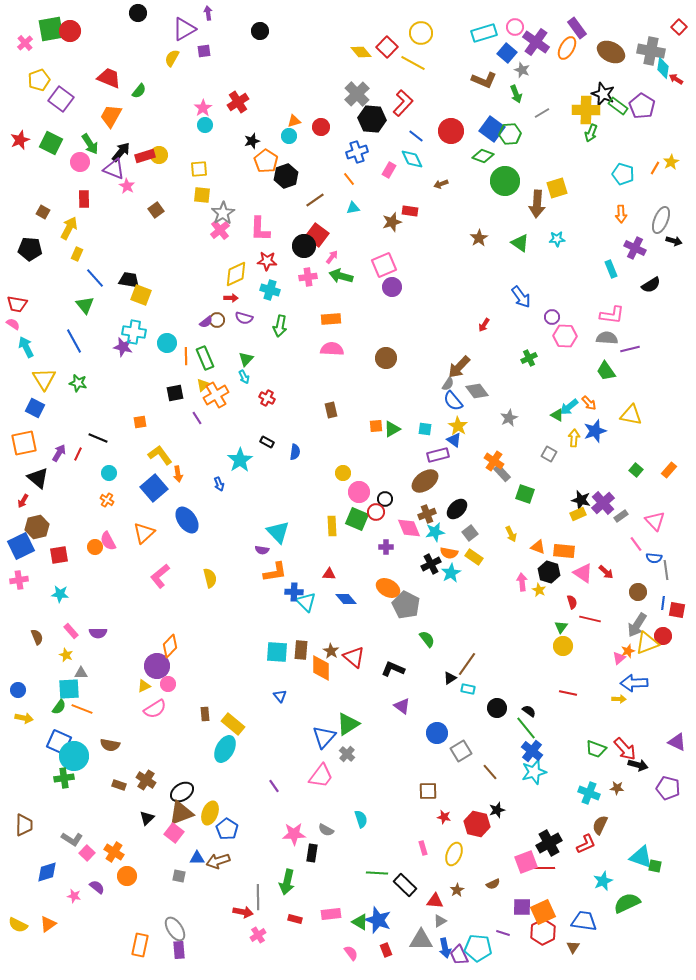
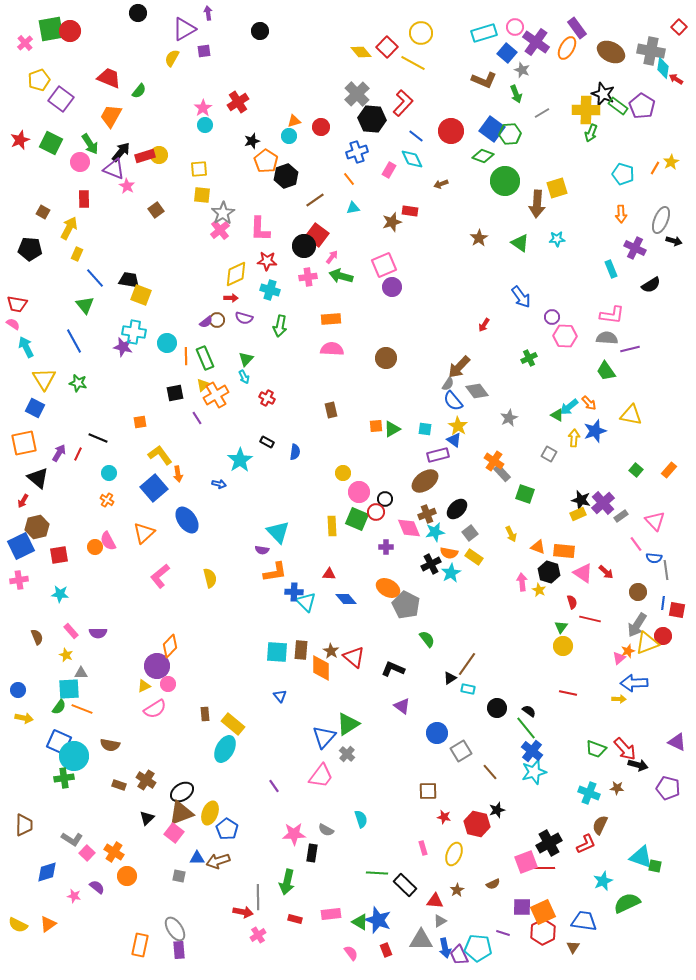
blue arrow at (219, 484): rotated 56 degrees counterclockwise
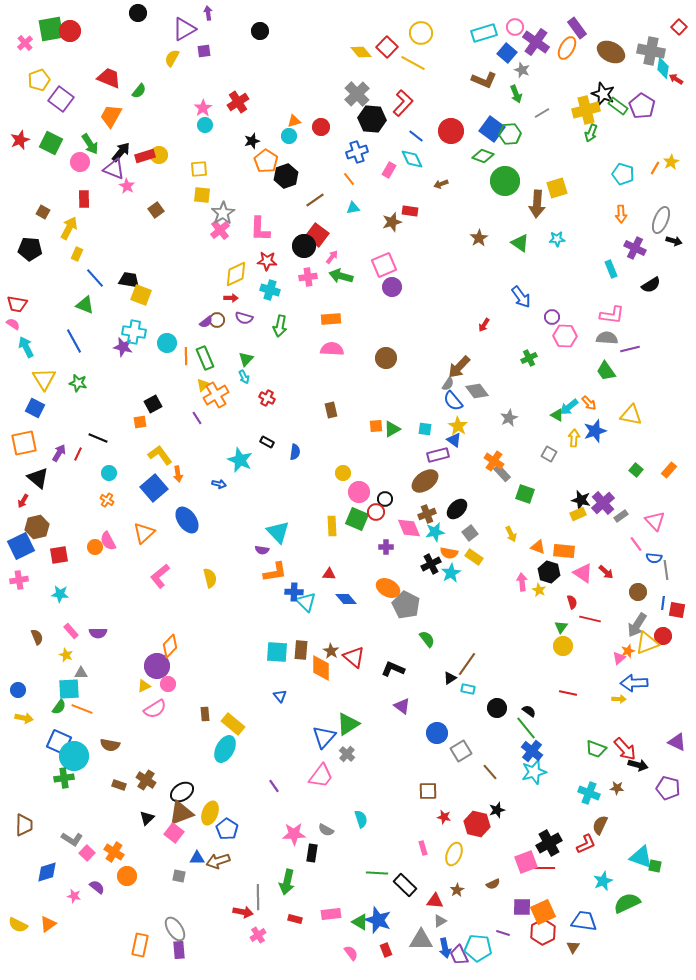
yellow cross at (586, 110): rotated 16 degrees counterclockwise
green triangle at (85, 305): rotated 30 degrees counterclockwise
black square at (175, 393): moved 22 px left, 11 px down; rotated 18 degrees counterclockwise
cyan star at (240, 460): rotated 15 degrees counterclockwise
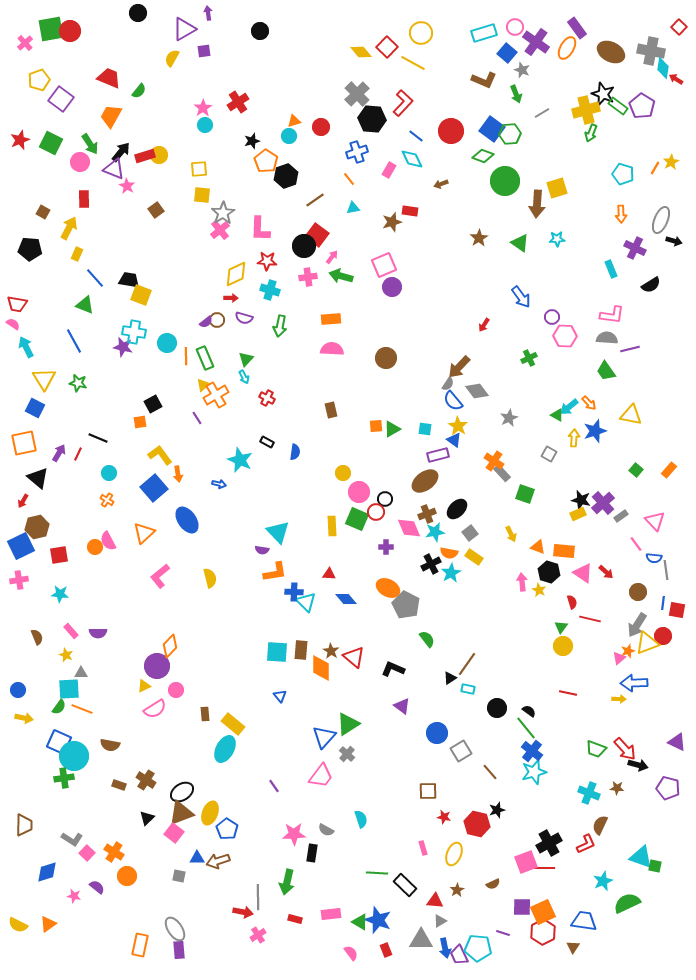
pink circle at (168, 684): moved 8 px right, 6 px down
